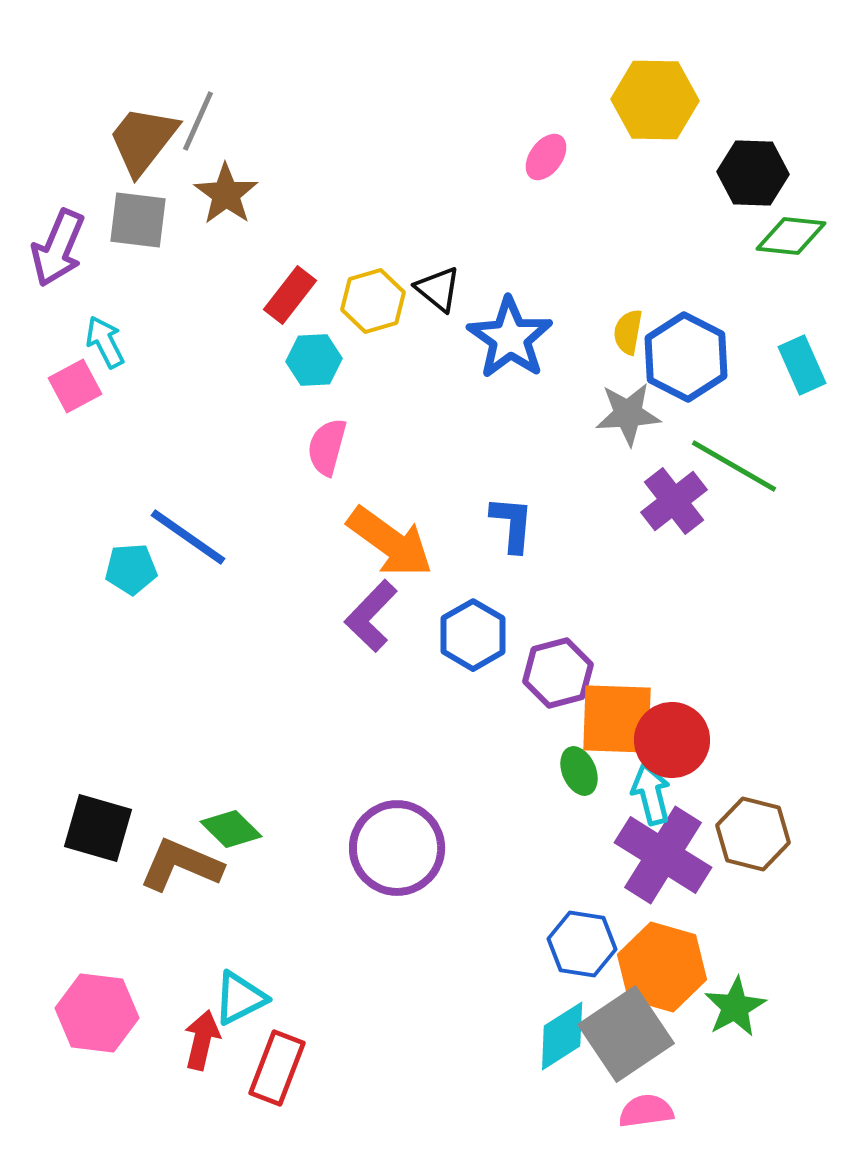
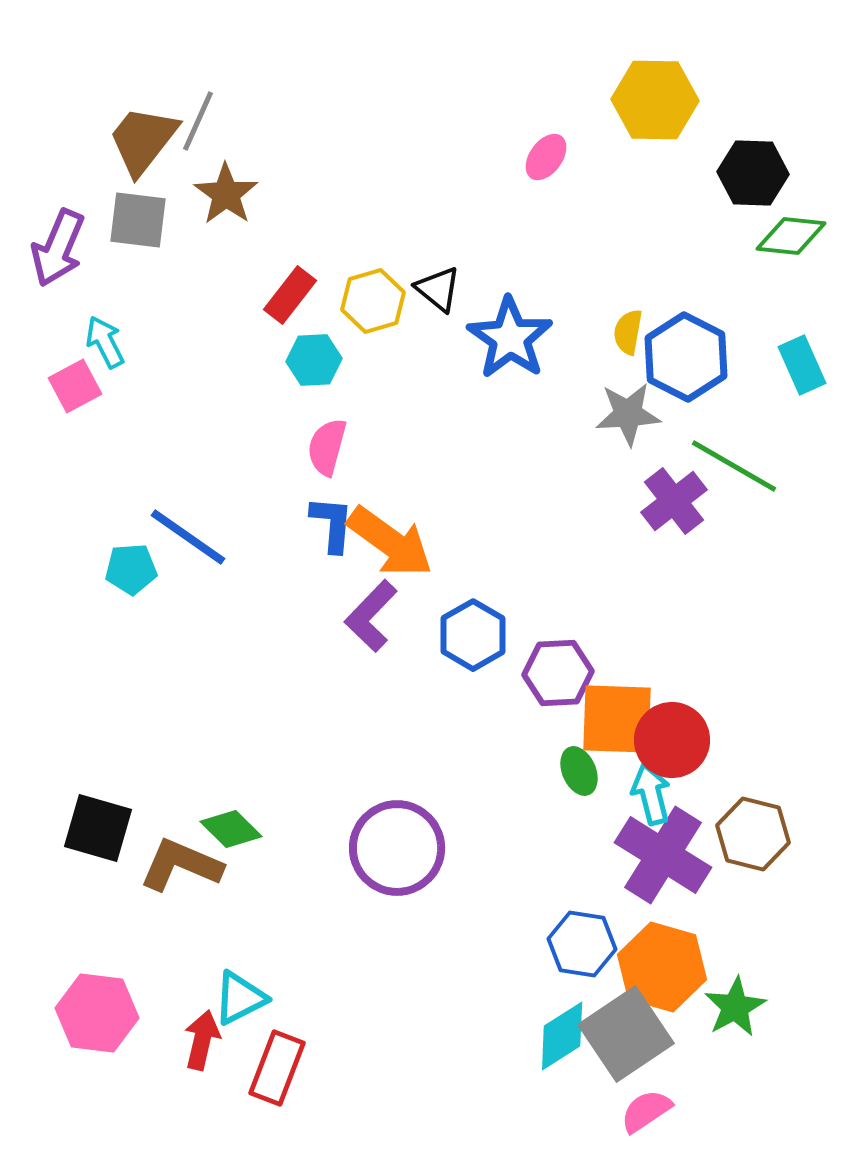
blue L-shape at (512, 524): moved 180 px left
purple hexagon at (558, 673): rotated 12 degrees clockwise
pink semicircle at (646, 1111): rotated 26 degrees counterclockwise
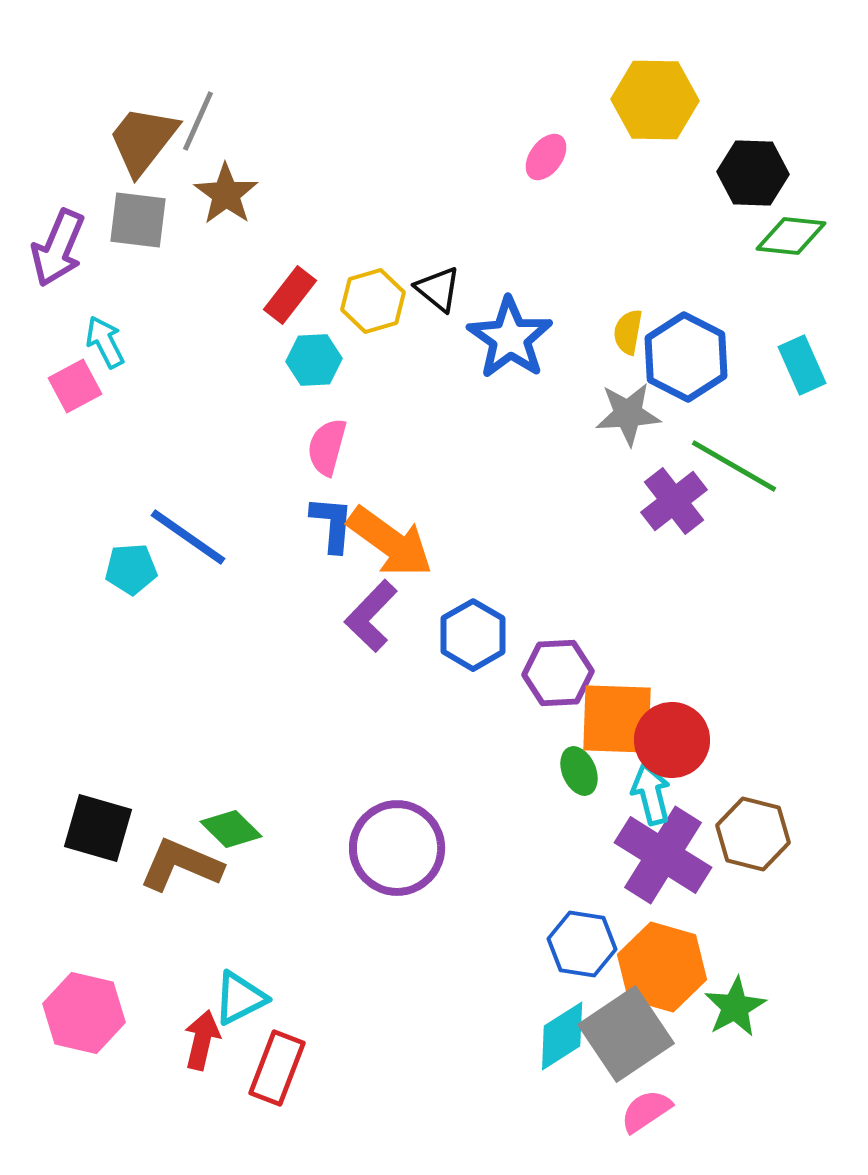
pink hexagon at (97, 1013): moved 13 px left; rotated 6 degrees clockwise
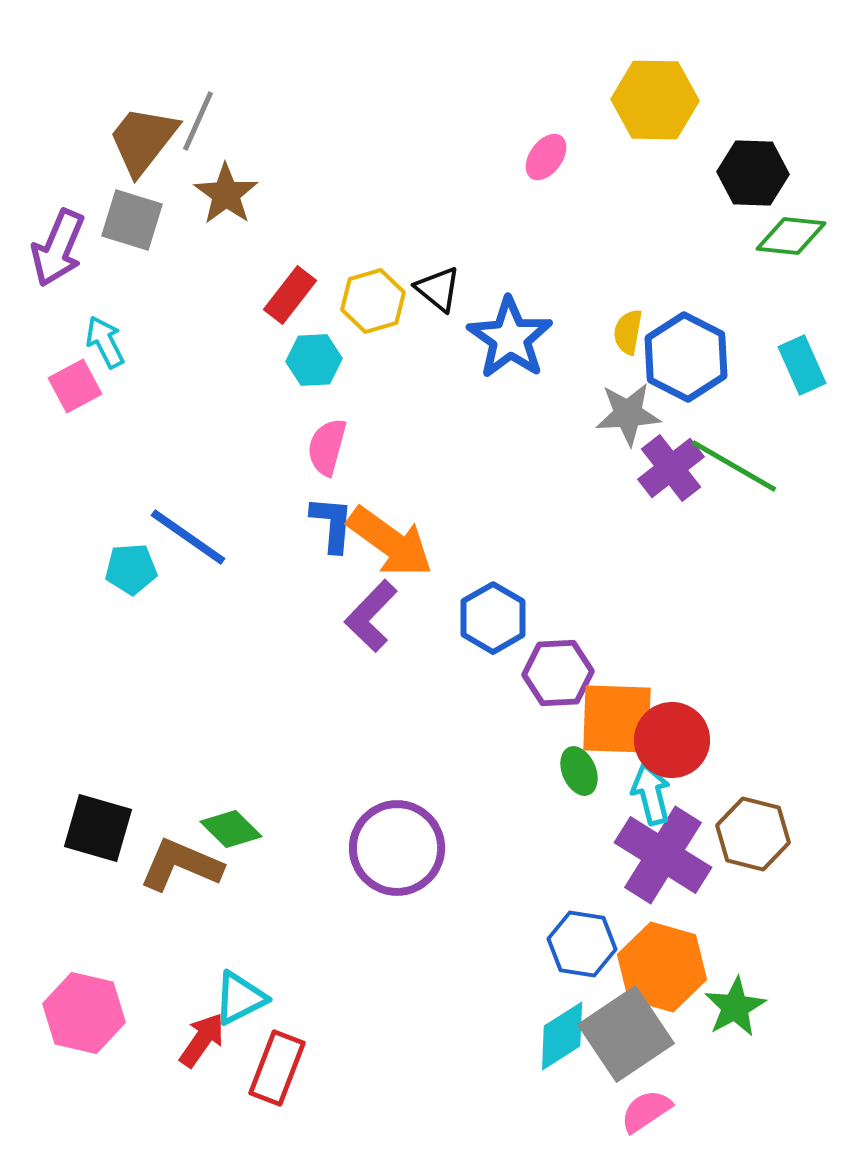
gray square at (138, 220): moved 6 px left; rotated 10 degrees clockwise
purple cross at (674, 501): moved 3 px left, 33 px up
blue hexagon at (473, 635): moved 20 px right, 17 px up
red arrow at (202, 1040): rotated 22 degrees clockwise
